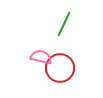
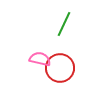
pink semicircle: moved 1 px left, 2 px down
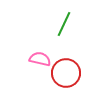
red circle: moved 6 px right, 5 px down
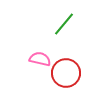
green line: rotated 15 degrees clockwise
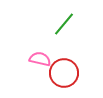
red circle: moved 2 px left
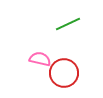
green line: moved 4 px right; rotated 25 degrees clockwise
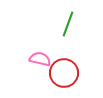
green line: rotated 45 degrees counterclockwise
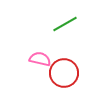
green line: moved 3 px left; rotated 40 degrees clockwise
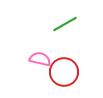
red circle: moved 1 px up
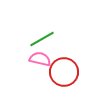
green line: moved 23 px left, 15 px down
